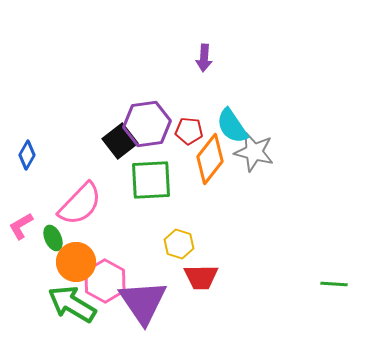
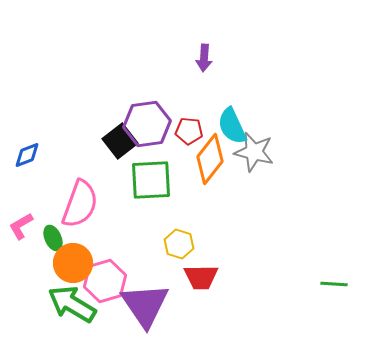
cyan semicircle: rotated 9 degrees clockwise
blue diamond: rotated 40 degrees clockwise
pink semicircle: rotated 24 degrees counterclockwise
orange circle: moved 3 px left, 1 px down
pink hexagon: rotated 15 degrees clockwise
purple triangle: moved 2 px right, 3 px down
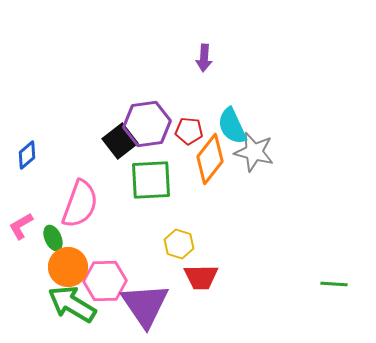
blue diamond: rotated 20 degrees counterclockwise
orange circle: moved 5 px left, 4 px down
pink hexagon: rotated 15 degrees clockwise
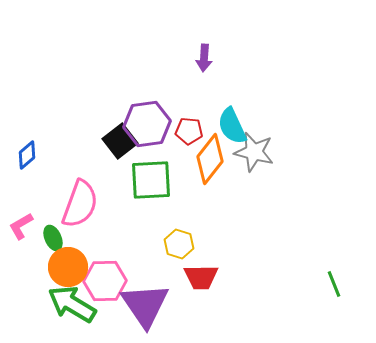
green line: rotated 64 degrees clockwise
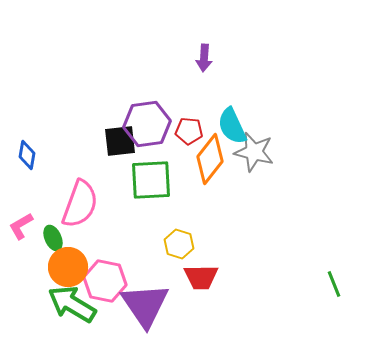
black square: rotated 32 degrees clockwise
blue diamond: rotated 40 degrees counterclockwise
pink hexagon: rotated 12 degrees clockwise
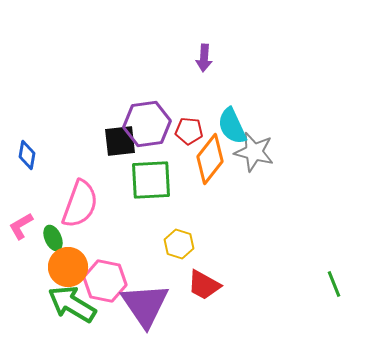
red trapezoid: moved 3 px right, 8 px down; rotated 30 degrees clockwise
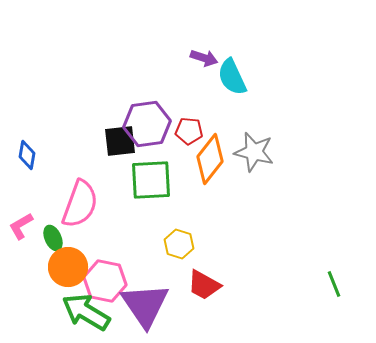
purple arrow: rotated 76 degrees counterclockwise
cyan semicircle: moved 49 px up
green arrow: moved 14 px right, 8 px down
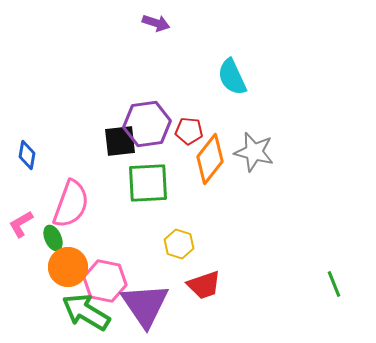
purple arrow: moved 48 px left, 35 px up
green square: moved 3 px left, 3 px down
pink semicircle: moved 9 px left
pink L-shape: moved 2 px up
red trapezoid: rotated 48 degrees counterclockwise
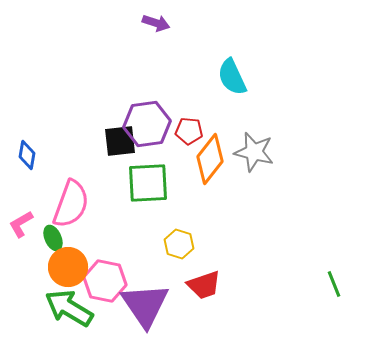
green arrow: moved 17 px left, 4 px up
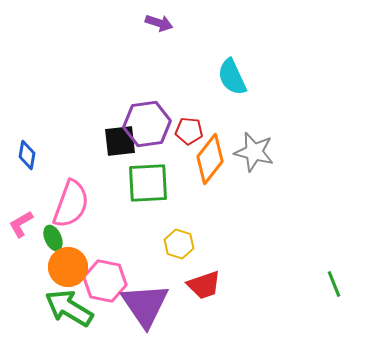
purple arrow: moved 3 px right
